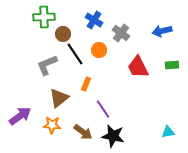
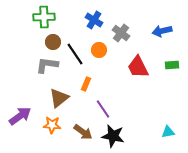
brown circle: moved 10 px left, 8 px down
gray L-shape: rotated 30 degrees clockwise
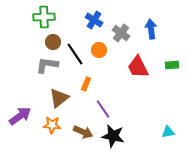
blue arrow: moved 11 px left, 2 px up; rotated 96 degrees clockwise
brown arrow: rotated 12 degrees counterclockwise
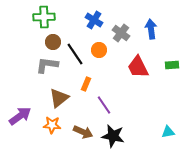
purple line: moved 1 px right, 4 px up
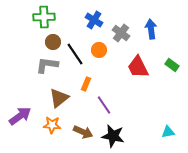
green rectangle: rotated 40 degrees clockwise
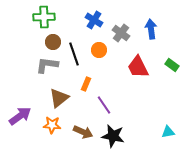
black line: moved 1 px left; rotated 15 degrees clockwise
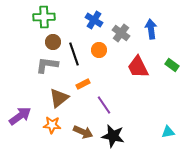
orange rectangle: moved 3 px left; rotated 40 degrees clockwise
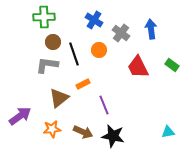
purple line: rotated 12 degrees clockwise
orange star: moved 4 px down; rotated 12 degrees counterclockwise
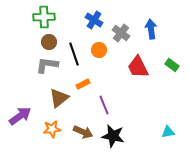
brown circle: moved 4 px left
